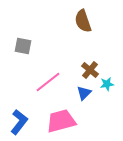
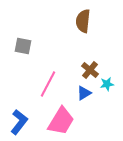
brown semicircle: rotated 25 degrees clockwise
pink line: moved 2 px down; rotated 24 degrees counterclockwise
blue triangle: rotated 14 degrees clockwise
pink trapezoid: rotated 136 degrees clockwise
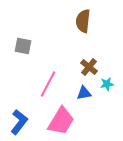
brown cross: moved 1 px left, 3 px up
blue triangle: rotated 21 degrees clockwise
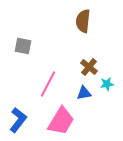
blue L-shape: moved 1 px left, 2 px up
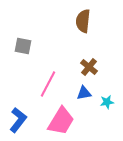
cyan star: moved 18 px down
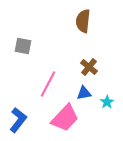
cyan star: rotated 24 degrees counterclockwise
pink trapezoid: moved 4 px right, 3 px up; rotated 12 degrees clockwise
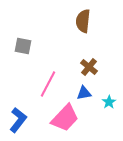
cyan star: moved 2 px right
